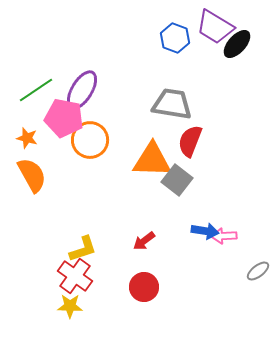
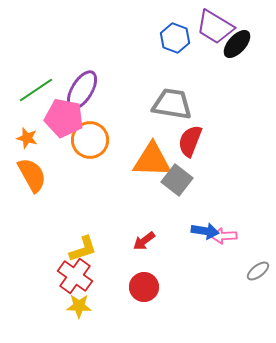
yellow star: moved 9 px right
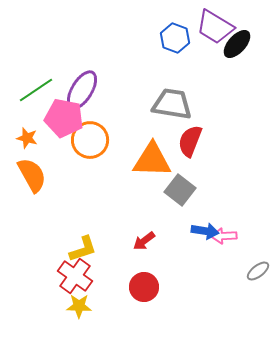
gray square: moved 3 px right, 10 px down
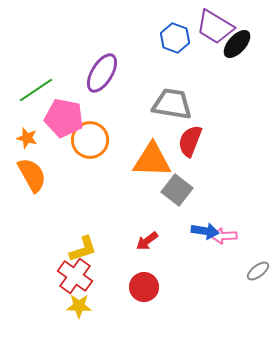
purple ellipse: moved 20 px right, 17 px up
gray square: moved 3 px left
red arrow: moved 3 px right
